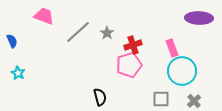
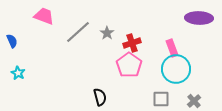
red cross: moved 1 px left, 2 px up
pink pentagon: rotated 20 degrees counterclockwise
cyan circle: moved 6 px left, 2 px up
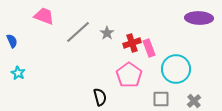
pink rectangle: moved 23 px left
pink pentagon: moved 10 px down
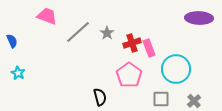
pink trapezoid: moved 3 px right
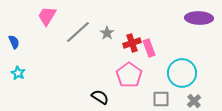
pink trapezoid: rotated 80 degrees counterclockwise
blue semicircle: moved 2 px right, 1 px down
cyan circle: moved 6 px right, 4 px down
black semicircle: rotated 42 degrees counterclockwise
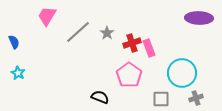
black semicircle: rotated 12 degrees counterclockwise
gray cross: moved 2 px right, 3 px up; rotated 24 degrees clockwise
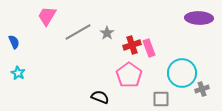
gray line: rotated 12 degrees clockwise
red cross: moved 2 px down
gray cross: moved 6 px right, 9 px up
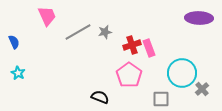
pink trapezoid: rotated 125 degrees clockwise
gray star: moved 2 px left, 1 px up; rotated 24 degrees clockwise
gray cross: rotated 24 degrees counterclockwise
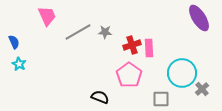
purple ellipse: rotated 56 degrees clockwise
gray star: rotated 16 degrees clockwise
pink rectangle: rotated 18 degrees clockwise
cyan star: moved 1 px right, 9 px up
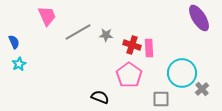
gray star: moved 1 px right, 3 px down
red cross: rotated 36 degrees clockwise
cyan star: rotated 16 degrees clockwise
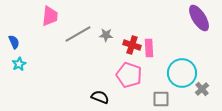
pink trapezoid: moved 3 px right; rotated 30 degrees clockwise
gray line: moved 2 px down
pink pentagon: rotated 15 degrees counterclockwise
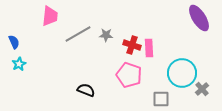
black semicircle: moved 14 px left, 7 px up
